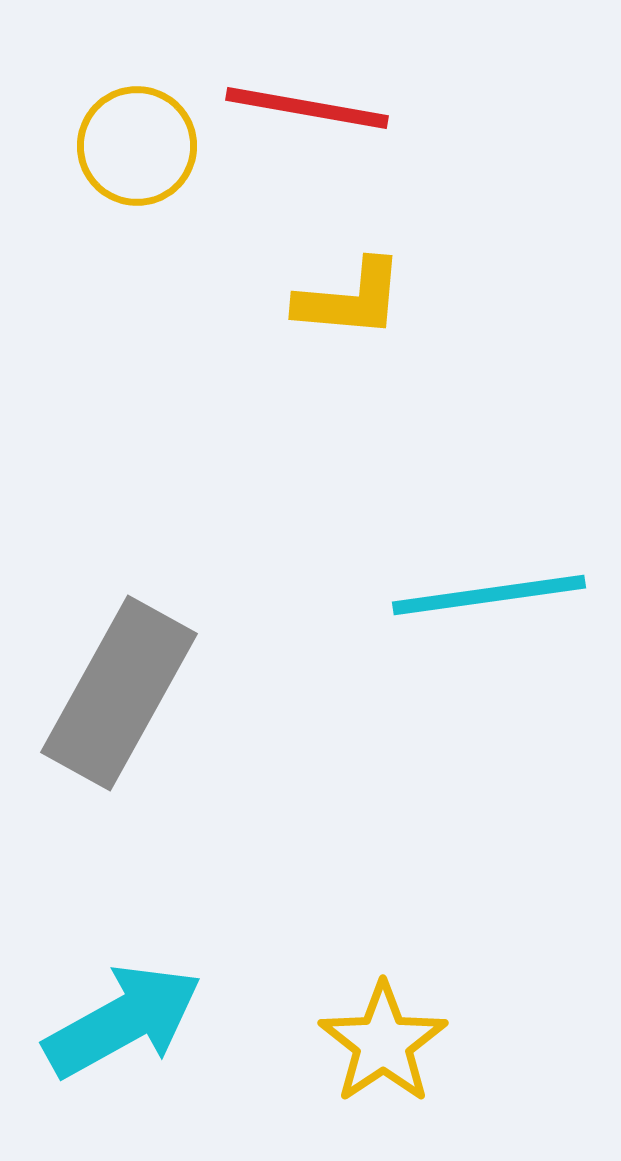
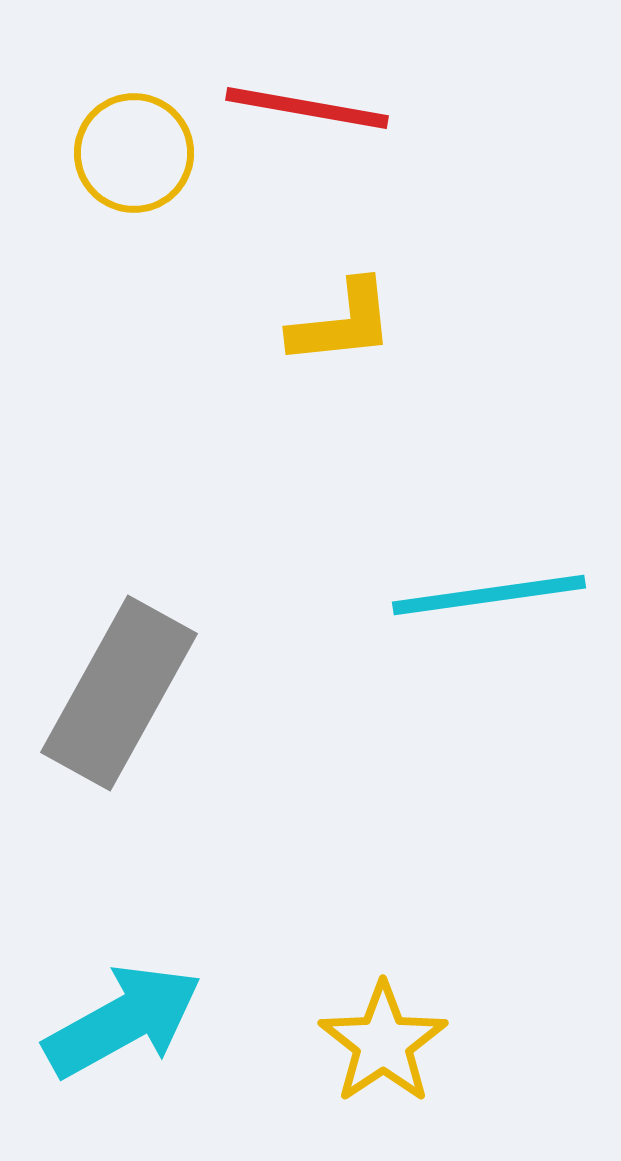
yellow circle: moved 3 px left, 7 px down
yellow L-shape: moved 8 px left, 24 px down; rotated 11 degrees counterclockwise
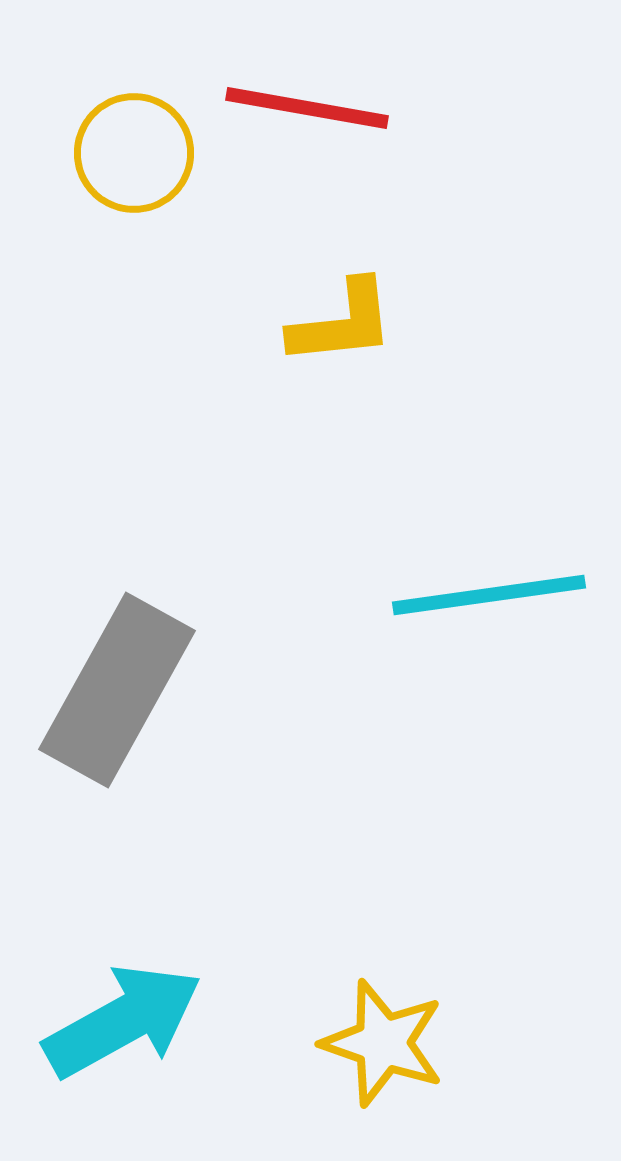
gray rectangle: moved 2 px left, 3 px up
yellow star: rotated 19 degrees counterclockwise
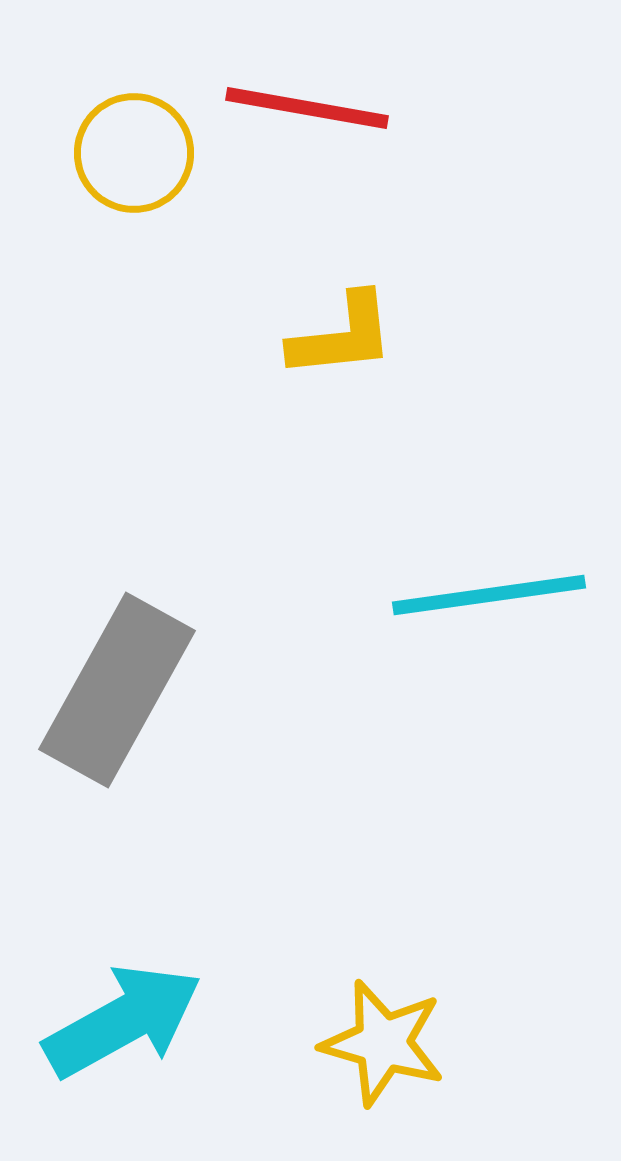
yellow L-shape: moved 13 px down
yellow star: rotated 3 degrees counterclockwise
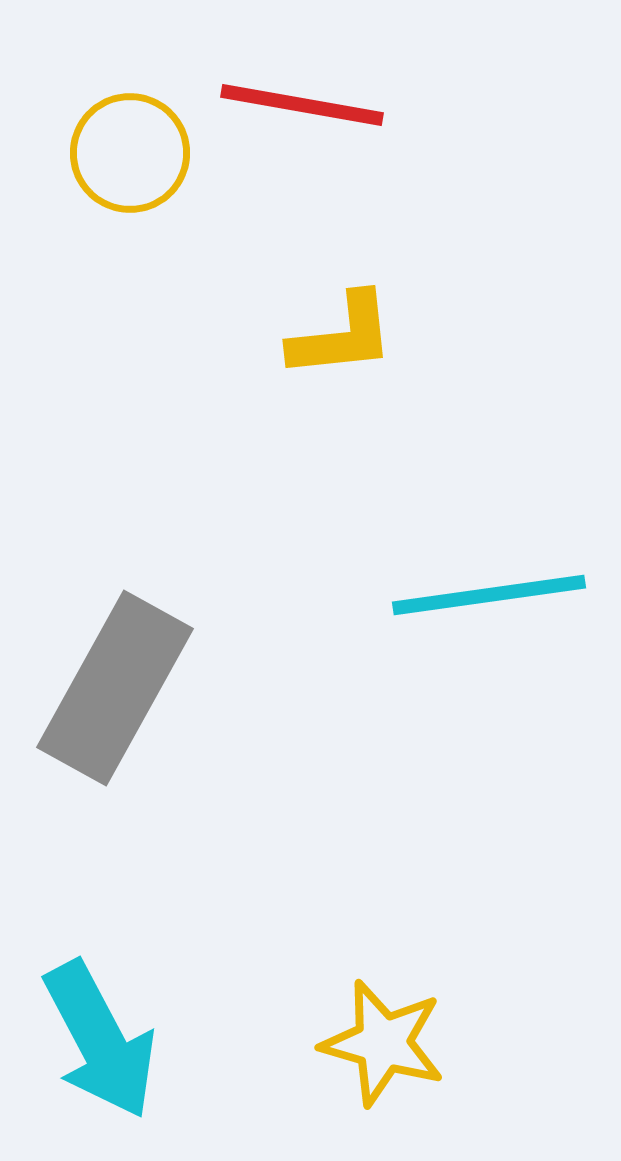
red line: moved 5 px left, 3 px up
yellow circle: moved 4 px left
gray rectangle: moved 2 px left, 2 px up
cyan arrow: moved 23 px left, 19 px down; rotated 91 degrees clockwise
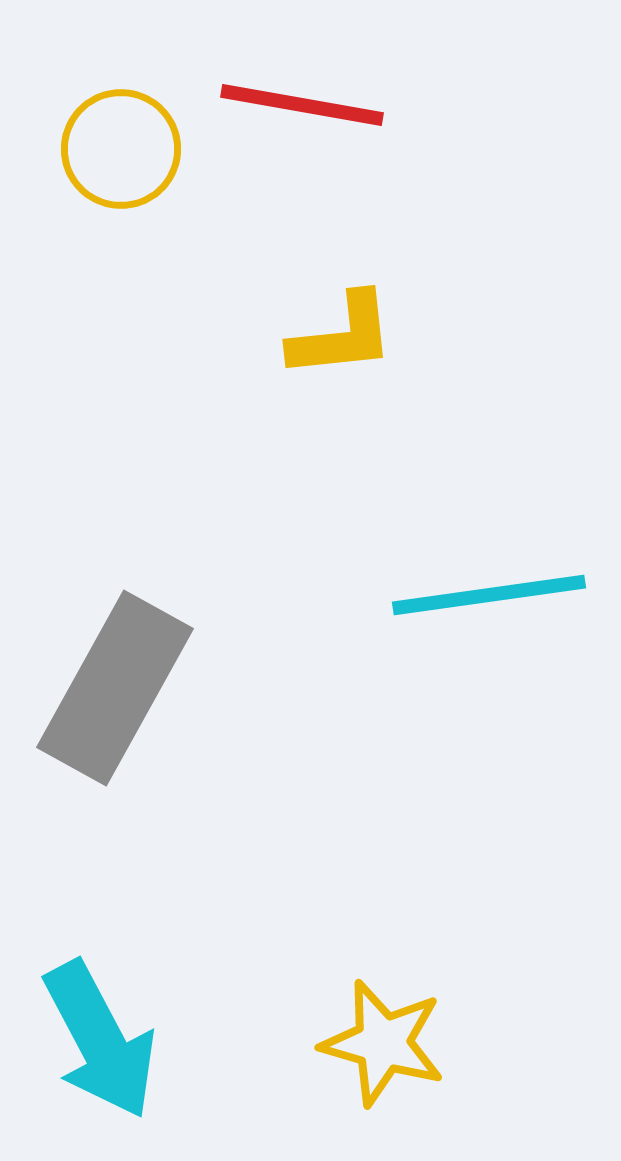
yellow circle: moved 9 px left, 4 px up
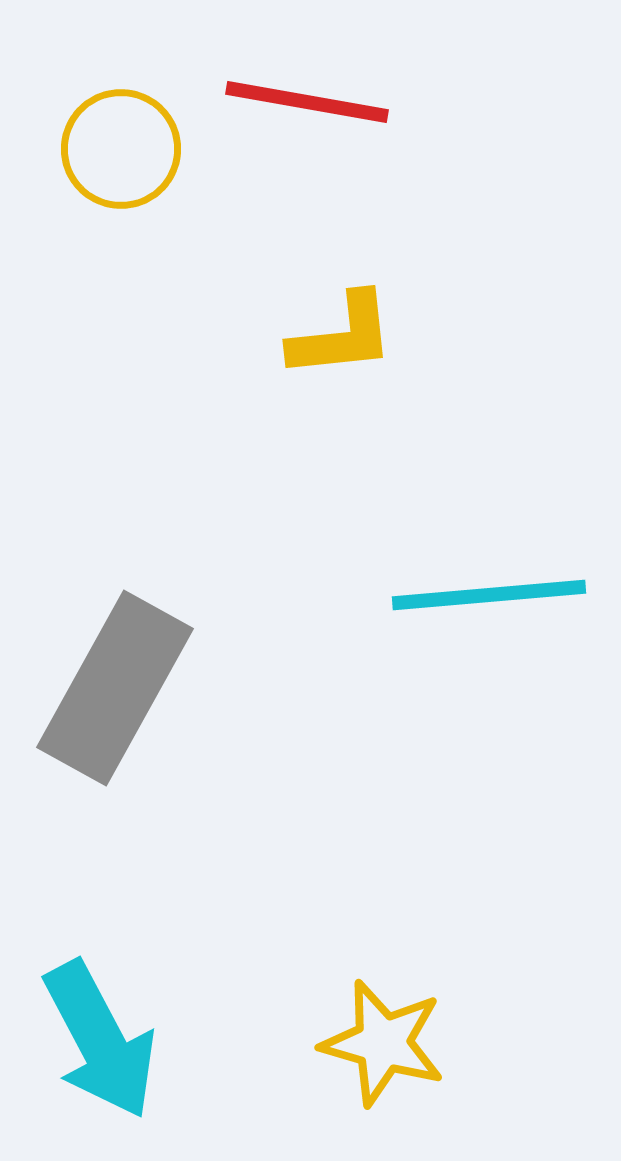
red line: moved 5 px right, 3 px up
cyan line: rotated 3 degrees clockwise
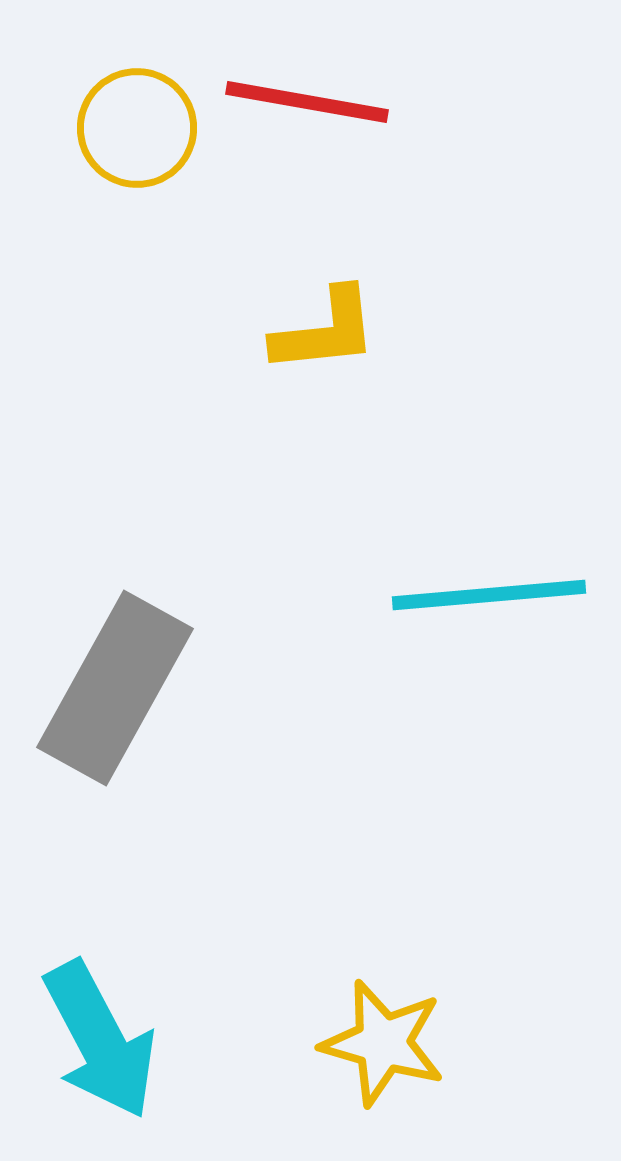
yellow circle: moved 16 px right, 21 px up
yellow L-shape: moved 17 px left, 5 px up
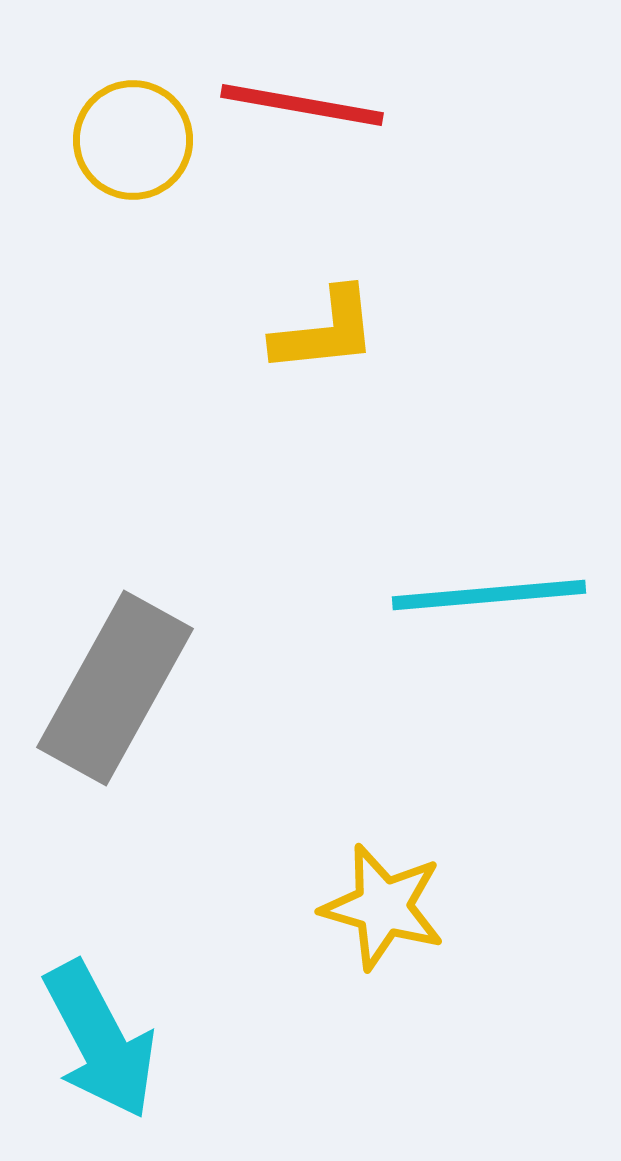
red line: moved 5 px left, 3 px down
yellow circle: moved 4 px left, 12 px down
yellow star: moved 136 px up
